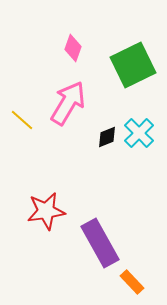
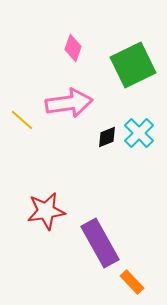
pink arrow: moved 1 px right; rotated 51 degrees clockwise
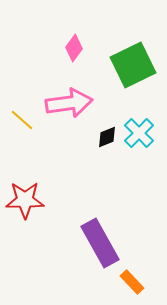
pink diamond: moved 1 px right; rotated 16 degrees clockwise
red star: moved 21 px left, 11 px up; rotated 9 degrees clockwise
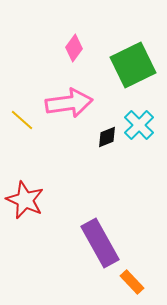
cyan cross: moved 8 px up
red star: rotated 24 degrees clockwise
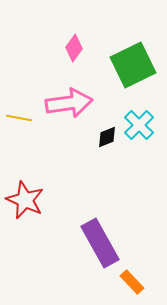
yellow line: moved 3 px left, 2 px up; rotated 30 degrees counterclockwise
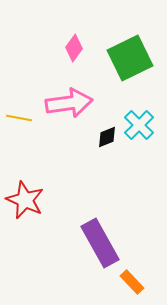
green square: moved 3 px left, 7 px up
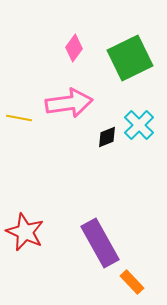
red star: moved 32 px down
